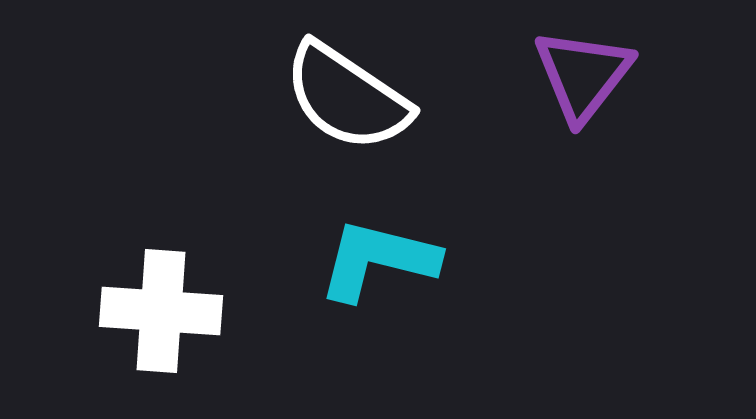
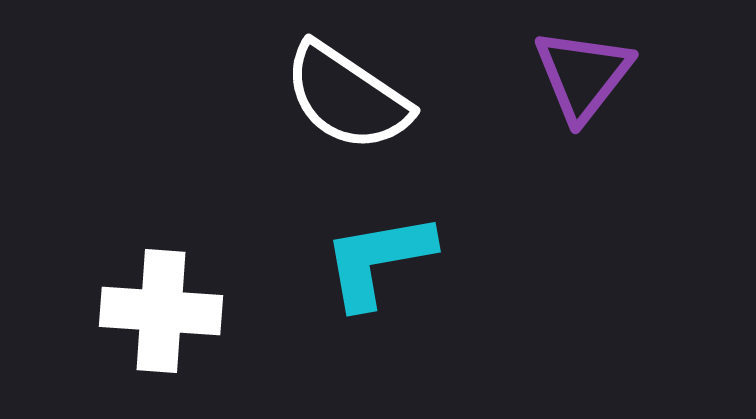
cyan L-shape: rotated 24 degrees counterclockwise
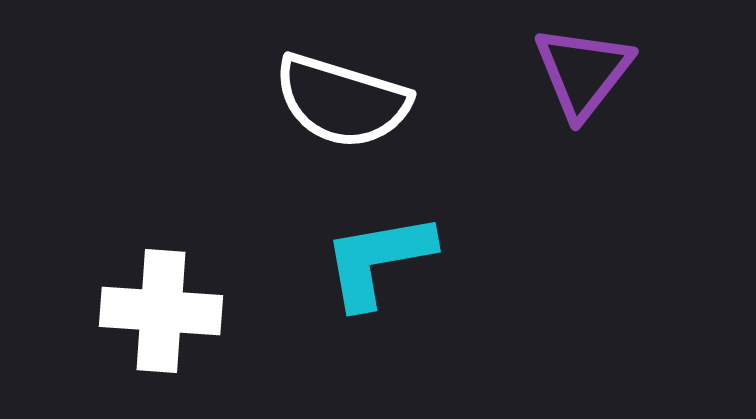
purple triangle: moved 3 px up
white semicircle: moved 5 px left, 4 px down; rotated 17 degrees counterclockwise
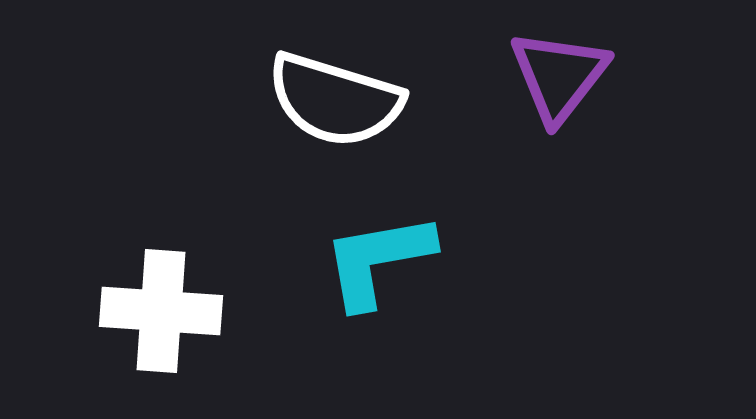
purple triangle: moved 24 px left, 4 px down
white semicircle: moved 7 px left, 1 px up
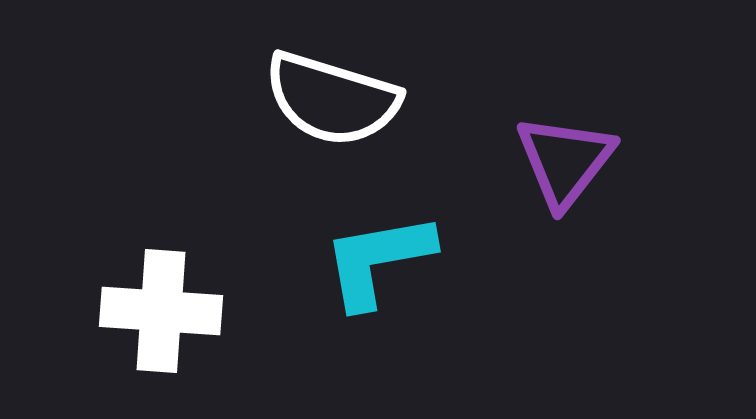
purple triangle: moved 6 px right, 85 px down
white semicircle: moved 3 px left, 1 px up
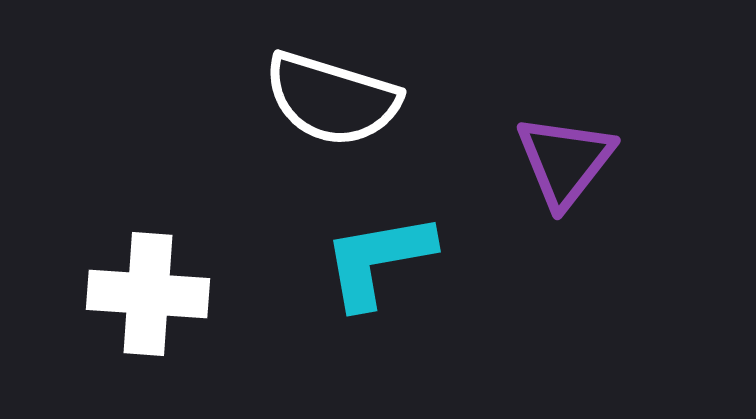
white cross: moved 13 px left, 17 px up
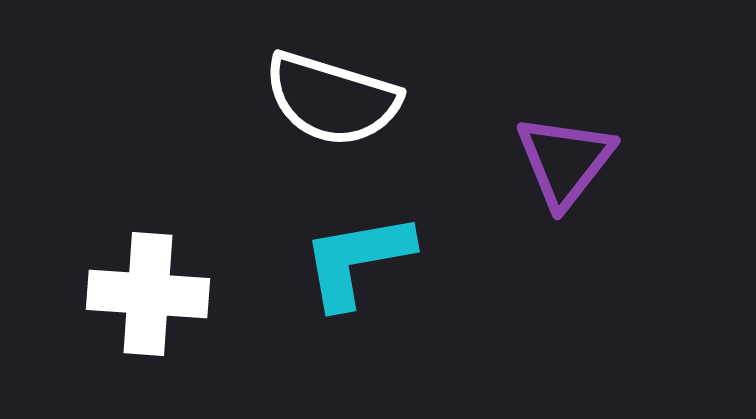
cyan L-shape: moved 21 px left
